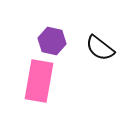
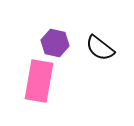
purple hexagon: moved 3 px right, 2 px down
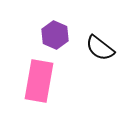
purple hexagon: moved 8 px up; rotated 12 degrees clockwise
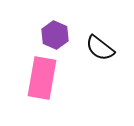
pink rectangle: moved 3 px right, 3 px up
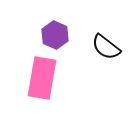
black semicircle: moved 6 px right, 1 px up
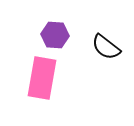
purple hexagon: rotated 20 degrees counterclockwise
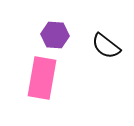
black semicircle: moved 1 px up
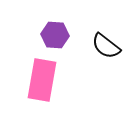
pink rectangle: moved 2 px down
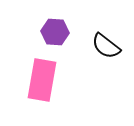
purple hexagon: moved 3 px up
